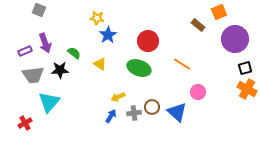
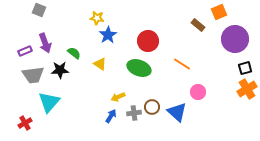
orange cross: rotated 30 degrees clockwise
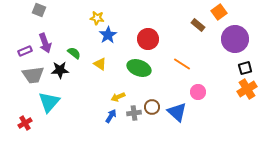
orange square: rotated 14 degrees counterclockwise
red circle: moved 2 px up
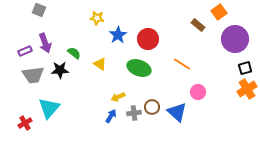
blue star: moved 10 px right
cyan triangle: moved 6 px down
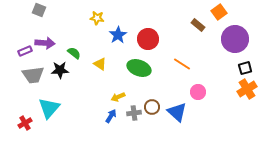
purple arrow: rotated 66 degrees counterclockwise
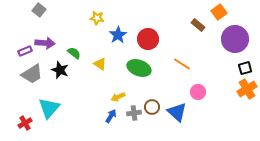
gray square: rotated 16 degrees clockwise
black star: rotated 24 degrees clockwise
gray trapezoid: moved 1 px left, 1 px up; rotated 25 degrees counterclockwise
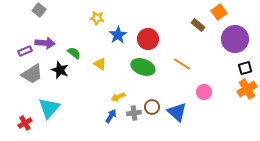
green ellipse: moved 4 px right, 1 px up
pink circle: moved 6 px right
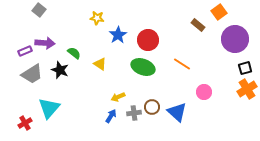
red circle: moved 1 px down
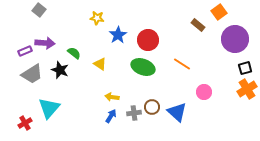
yellow arrow: moved 6 px left; rotated 32 degrees clockwise
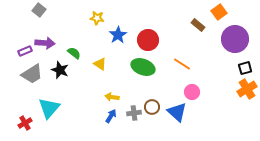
pink circle: moved 12 px left
